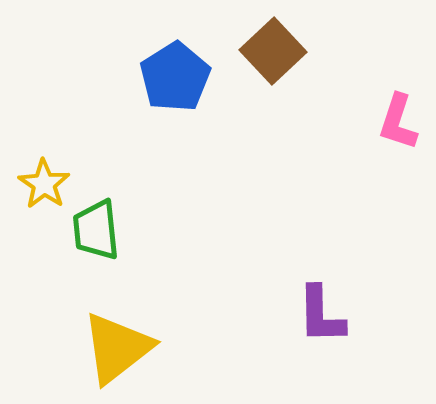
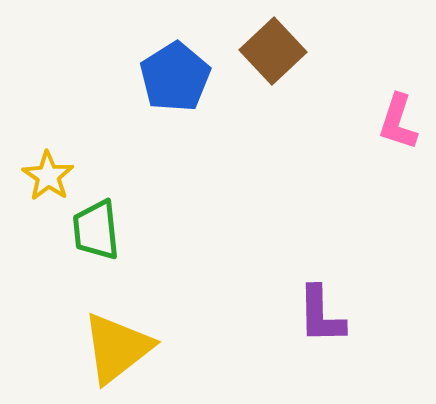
yellow star: moved 4 px right, 8 px up
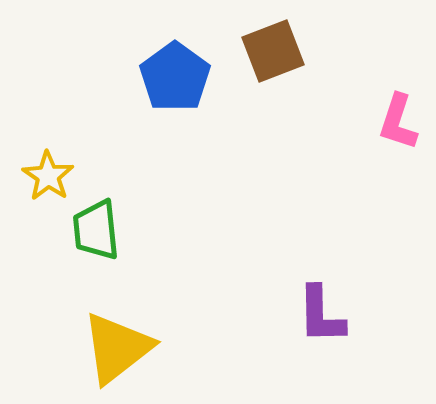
brown square: rotated 22 degrees clockwise
blue pentagon: rotated 4 degrees counterclockwise
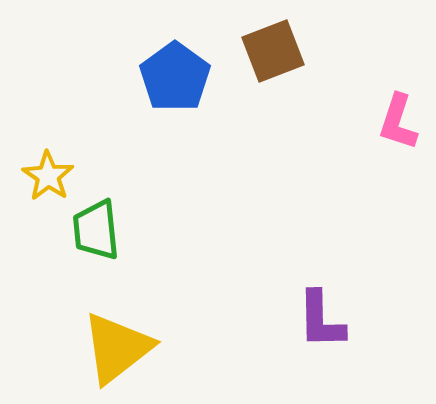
purple L-shape: moved 5 px down
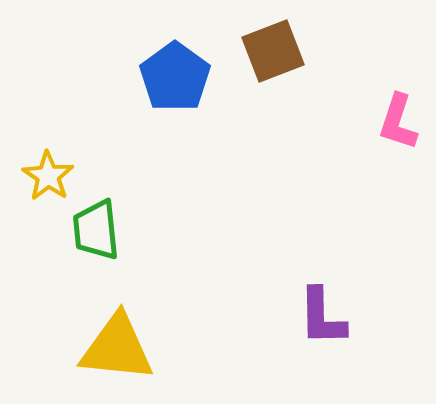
purple L-shape: moved 1 px right, 3 px up
yellow triangle: rotated 44 degrees clockwise
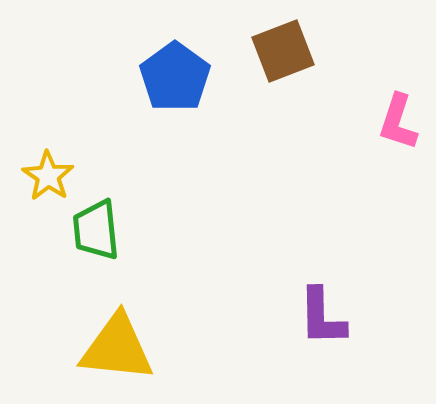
brown square: moved 10 px right
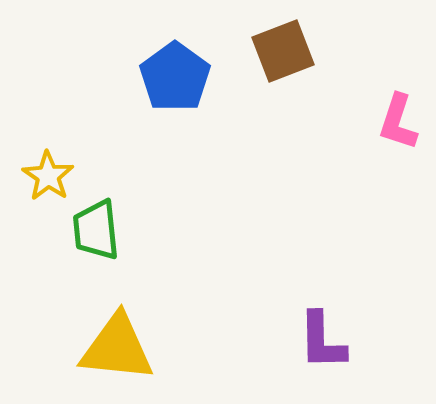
purple L-shape: moved 24 px down
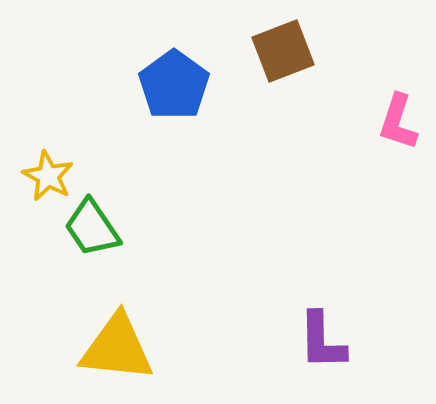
blue pentagon: moved 1 px left, 8 px down
yellow star: rotated 6 degrees counterclockwise
green trapezoid: moved 4 px left, 2 px up; rotated 28 degrees counterclockwise
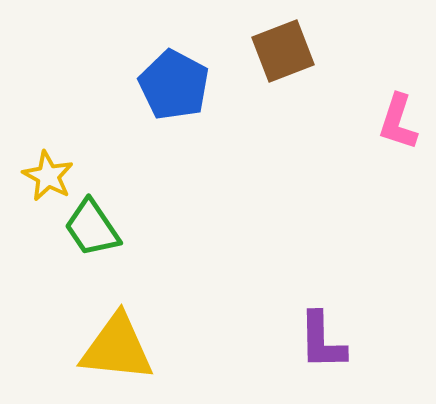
blue pentagon: rotated 8 degrees counterclockwise
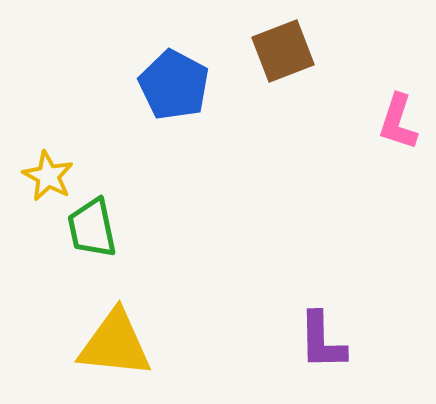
green trapezoid: rotated 22 degrees clockwise
yellow triangle: moved 2 px left, 4 px up
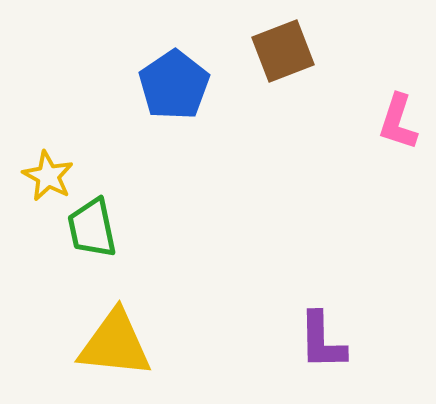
blue pentagon: rotated 10 degrees clockwise
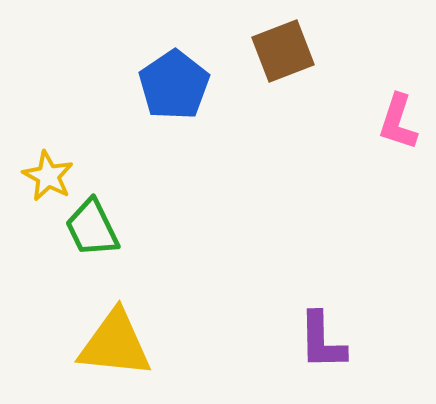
green trapezoid: rotated 14 degrees counterclockwise
